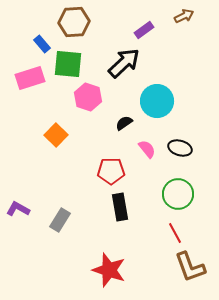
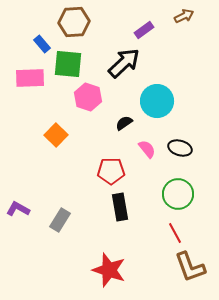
pink rectangle: rotated 16 degrees clockwise
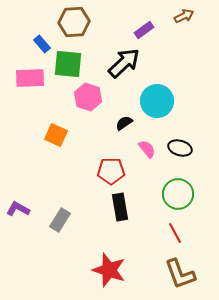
orange square: rotated 20 degrees counterclockwise
brown L-shape: moved 10 px left, 7 px down
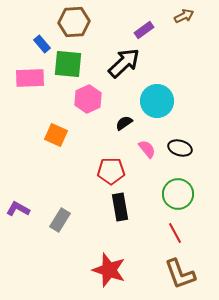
pink hexagon: moved 2 px down; rotated 16 degrees clockwise
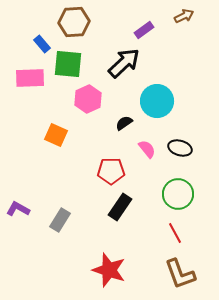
black rectangle: rotated 44 degrees clockwise
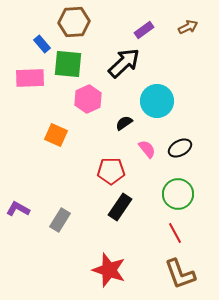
brown arrow: moved 4 px right, 11 px down
black ellipse: rotated 45 degrees counterclockwise
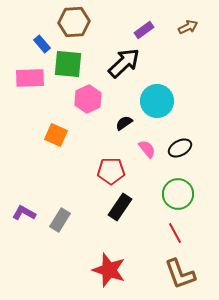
purple L-shape: moved 6 px right, 4 px down
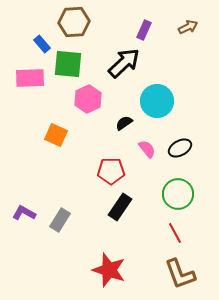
purple rectangle: rotated 30 degrees counterclockwise
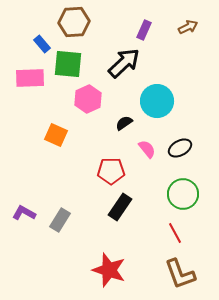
green circle: moved 5 px right
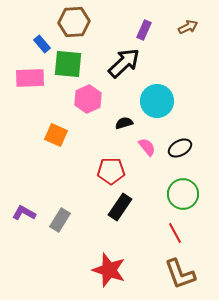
black semicircle: rotated 18 degrees clockwise
pink semicircle: moved 2 px up
